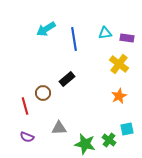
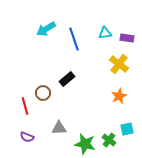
blue line: rotated 10 degrees counterclockwise
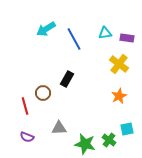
blue line: rotated 10 degrees counterclockwise
black rectangle: rotated 21 degrees counterclockwise
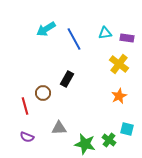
cyan square: rotated 24 degrees clockwise
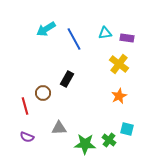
green star: rotated 10 degrees counterclockwise
